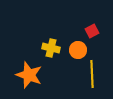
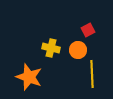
red square: moved 4 px left, 1 px up
orange star: moved 2 px down
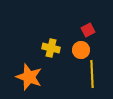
orange circle: moved 3 px right
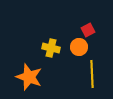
orange circle: moved 2 px left, 3 px up
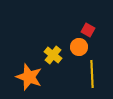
red square: rotated 32 degrees counterclockwise
yellow cross: moved 2 px right, 7 px down; rotated 24 degrees clockwise
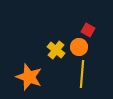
yellow cross: moved 3 px right, 5 px up
yellow line: moved 10 px left; rotated 8 degrees clockwise
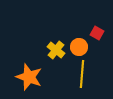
red square: moved 9 px right, 3 px down
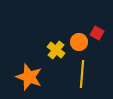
orange circle: moved 5 px up
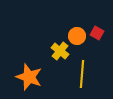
orange circle: moved 2 px left, 6 px up
yellow cross: moved 4 px right, 1 px down
